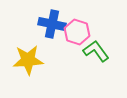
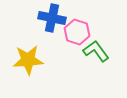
blue cross: moved 6 px up
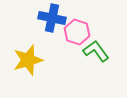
yellow star: rotated 12 degrees counterclockwise
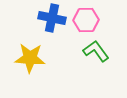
pink hexagon: moved 9 px right, 12 px up; rotated 20 degrees counterclockwise
yellow star: moved 2 px right, 2 px up; rotated 20 degrees clockwise
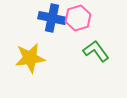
pink hexagon: moved 8 px left, 2 px up; rotated 15 degrees counterclockwise
yellow star: rotated 12 degrees counterclockwise
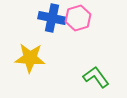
green L-shape: moved 26 px down
yellow star: rotated 12 degrees clockwise
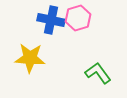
blue cross: moved 1 px left, 2 px down
green L-shape: moved 2 px right, 4 px up
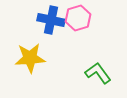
yellow star: rotated 8 degrees counterclockwise
